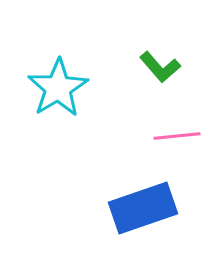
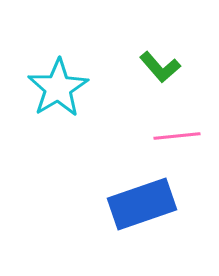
blue rectangle: moved 1 px left, 4 px up
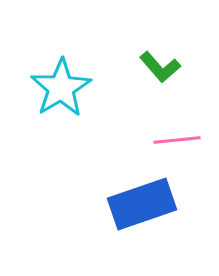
cyan star: moved 3 px right
pink line: moved 4 px down
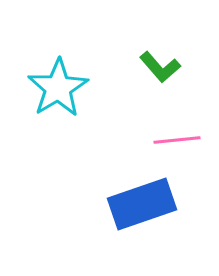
cyan star: moved 3 px left
